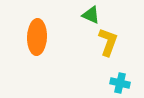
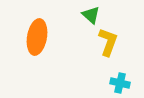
green triangle: rotated 18 degrees clockwise
orange ellipse: rotated 8 degrees clockwise
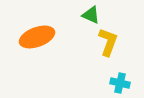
green triangle: rotated 18 degrees counterclockwise
orange ellipse: rotated 60 degrees clockwise
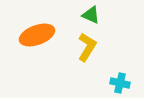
orange ellipse: moved 2 px up
yellow L-shape: moved 21 px left, 5 px down; rotated 12 degrees clockwise
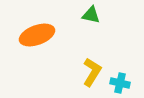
green triangle: rotated 12 degrees counterclockwise
yellow L-shape: moved 5 px right, 25 px down
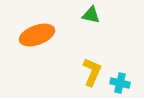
yellow L-shape: rotated 8 degrees counterclockwise
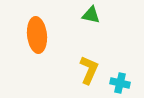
orange ellipse: rotated 76 degrees counterclockwise
yellow L-shape: moved 3 px left, 2 px up
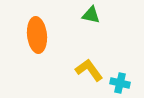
yellow L-shape: rotated 60 degrees counterclockwise
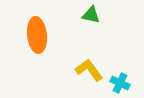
cyan cross: rotated 12 degrees clockwise
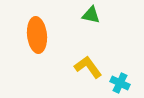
yellow L-shape: moved 1 px left, 3 px up
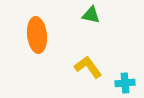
cyan cross: moved 5 px right; rotated 30 degrees counterclockwise
